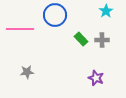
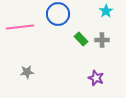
blue circle: moved 3 px right, 1 px up
pink line: moved 2 px up; rotated 8 degrees counterclockwise
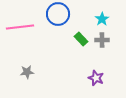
cyan star: moved 4 px left, 8 px down
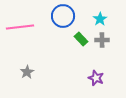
blue circle: moved 5 px right, 2 px down
cyan star: moved 2 px left
gray star: rotated 24 degrees counterclockwise
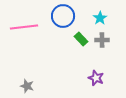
cyan star: moved 1 px up
pink line: moved 4 px right
gray star: moved 14 px down; rotated 24 degrees counterclockwise
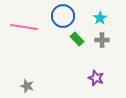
pink line: rotated 16 degrees clockwise
green rectangle: moved 4 px left
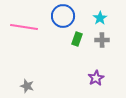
green rectangle: rotated 64 degrees clockwise
purple star: rotated 21 degrees clockwise
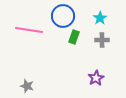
pink line: moved 5 px right, 3 px down
green rectangle: moved 3 px left, 2 px up
